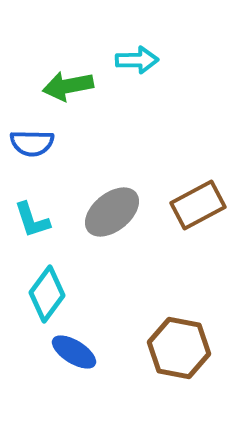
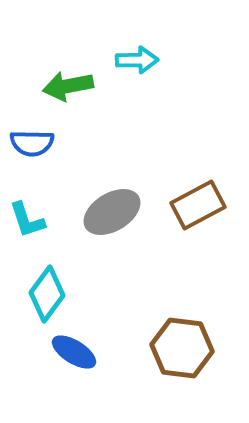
gray ellipse: rotated 8 degrees clockwise
cyan L-shape: moved 5 px left
brown hexagon: moved 3 px right; rotated 4 degrees counterclockwise
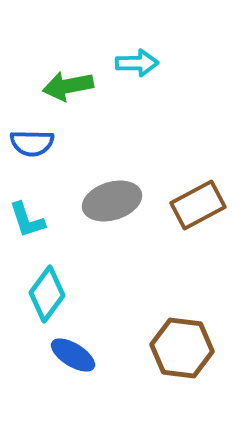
cyan arrow: moved 3 px down
gray ellipse: moved 11 px up; rotated 14 degrees clockwise
blue ellipse: moved 1 px left, 3 px down
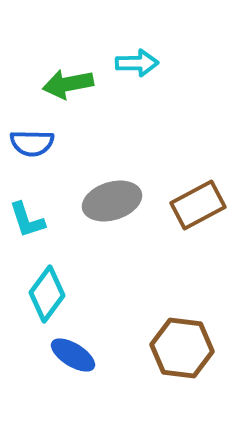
green arrow: moved 2 px up
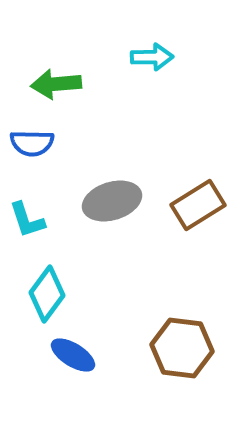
cyan arrow: moved 15 px right, 6 px up
green arrow: moved 12 px left; rotated 6 degrees clockwise
brown rectangle: rotated 4 degrees counterclockwise
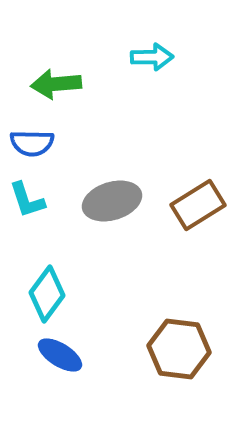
cyan L-shape: moved 20 px up
brown hexagon: moved 3 px left, 1 px down
blue ellipse: moved 13 px left
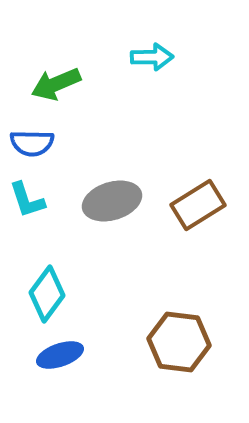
green arrow: rotated 18 degrees counterclockwise
brown hexagon: moved 7 px up
blue ellipse: rotated 51 degrees counterclockwise
